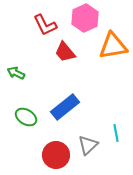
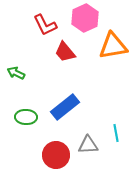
green ellipse: rotated 30 degrees counterclockwise
gray triangle: rotated 40 degrees clockwise
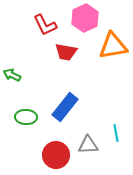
red trapezoid: moved 1 px right; rotated 40 degrees counterclockwise
green arrow: moved 4 px left, 2 px down
blue rectangle: rotated 12 degrees counterclockwise
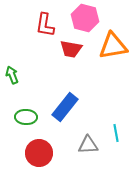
pink hexagon: rotated 20 degrees counterclockwise
red L-shape: rotated 35 degrees clockwise
red trapezoid: moved 5 px right, 3 px up
green arrow: rotated 42 degrees clockwise
red circle: moved 17 px left, 2 px up
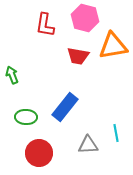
red trapezoid: moved 7 px right, 7 px down
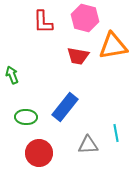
red L-shape: moved 2 px left, 3 px up; rotated 10 degrees counterclockwise
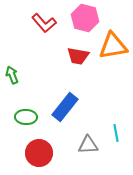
red L-shape: moved 1 px right, 1 px down; rotated 40 degrees counterclockwise
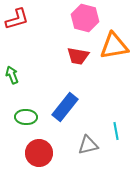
red L-shape: moved 27 px left, 4 px up; rotated 65 degrees counterclockwise
orange triangle: moved 1 px right
cyan line: moved 2 px up
gray triangle: rotated 10 degrees counterclockwise
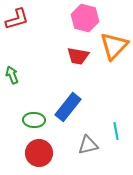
orange triangle: rotated 36 degrees counterclockwise
blue rectangle: moved 3 px right
green ellipse: moved 8 px right, 3 px down
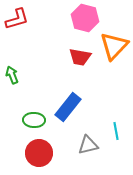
red trapezoid: moved 2 px right, 1 px down
